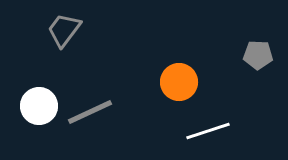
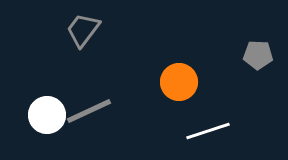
gray trapezoid: moved 19 px right
white circle: moved 8 px right, 9 px down
gray line: moved 1 px left, 1 px up
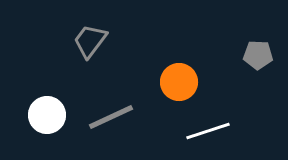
gray trapezoid: moved 7 px right, 11 px down
gray line: moved 22 px right, 6 px down
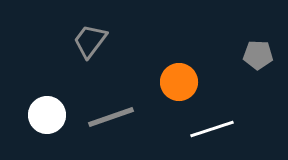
gray line: rotated 6 degrees clockwise
white line: moved 4 px right, 2 px up
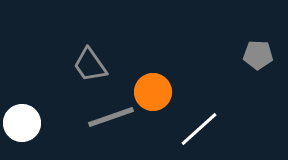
gray trapezoid: moved 24 px down; rotated 72 degrees counterclockwise
orange circle: moved 26 px left, 10 px down
white circle: moved 25 px left, 8 px down
white line: moved 13 px left; rotated 24 degrees counterclockwise
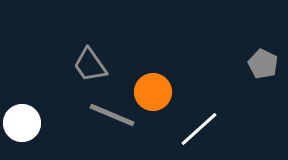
gray pentagon: moved 5 px right, 9 px down; rotated 24 degrees clockwise
gray line: moved 1 px right, 2 px up; rotated 42 degrees clockwise
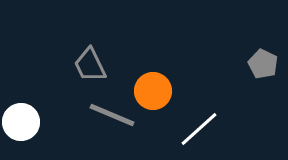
gray trapezoid: rotated 9 degrees clockwise
orange circle: moved 1 px up
white circle: moved 1 px left, 1 px up
